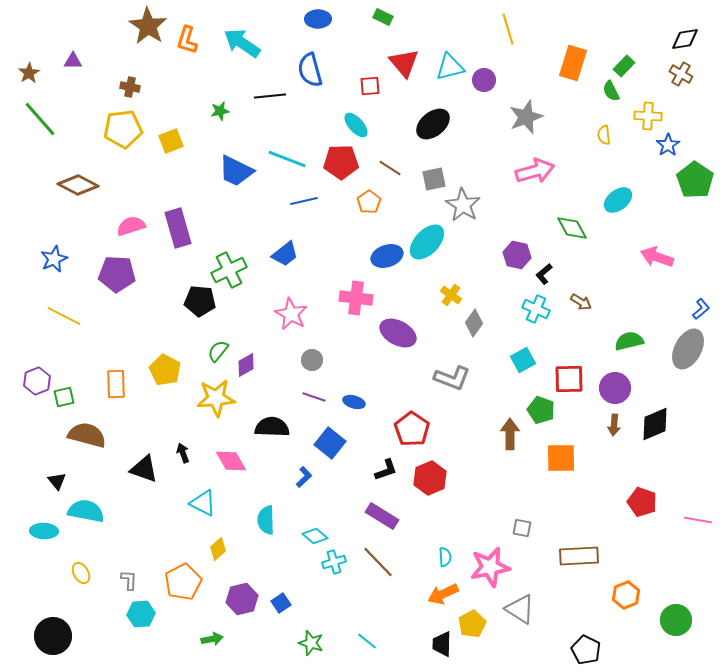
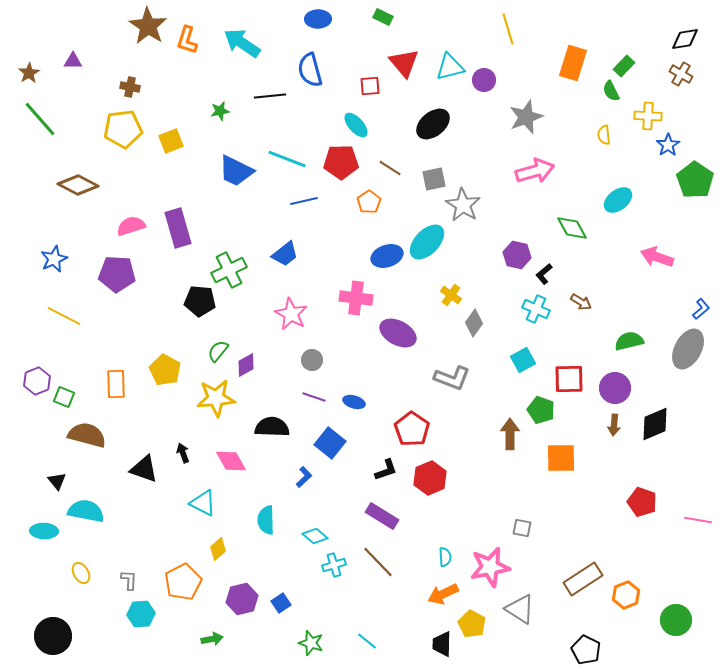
green square at (64, 397): rotated 35 degrees clockwise
brown rectangle at (579, 556): moved 4 px right, 23 px down; rotated 30 degrees counterclockwise
cyan cross at (334, 562): moved 3 px down
yellow pentagon at (472, 624): rotated 16 degrees counterclockwise
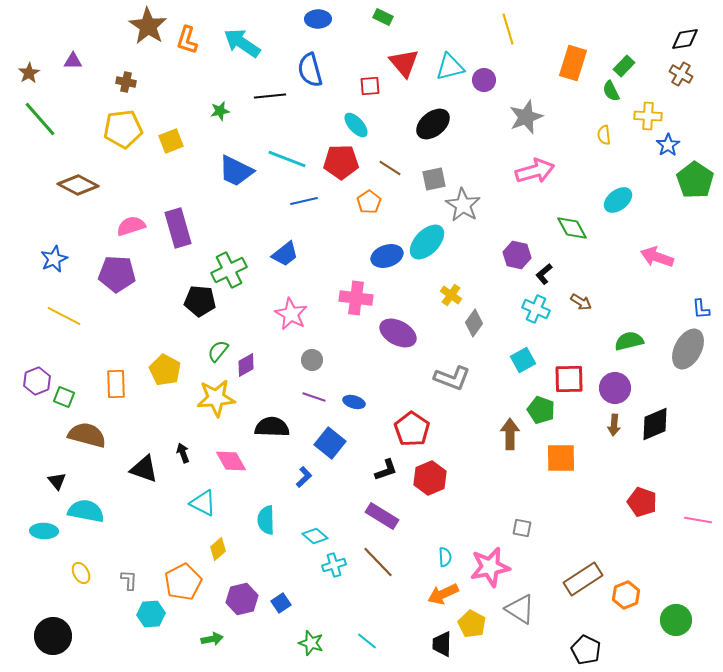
brown cross at (130, 87): moved 4 px left, 5 px up
blue L-shape at (701, 309): rotated 125 degrees clockwise
cyan hexagon at (141, 614): moved 10 px right
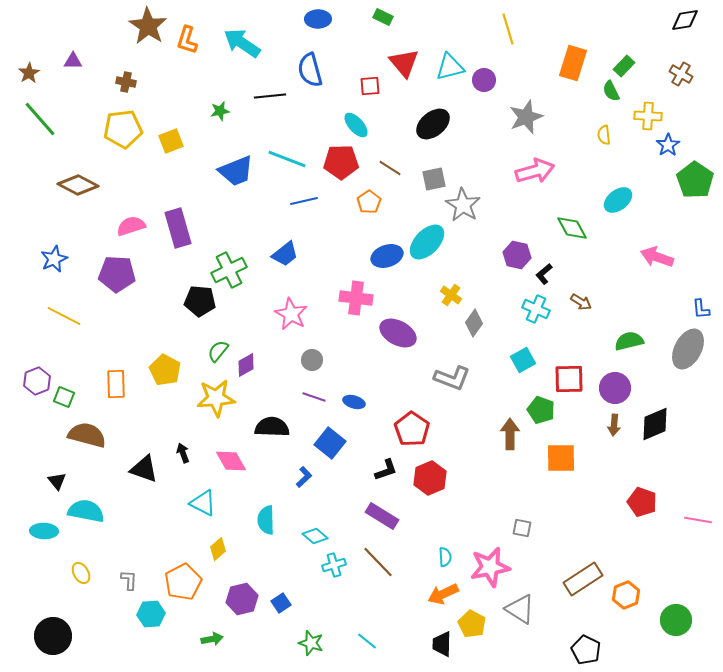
black diamond at (685, 39): moved 19 px up
blue trapezoid at (236, 171): rotated 48 degrees counterclockwise
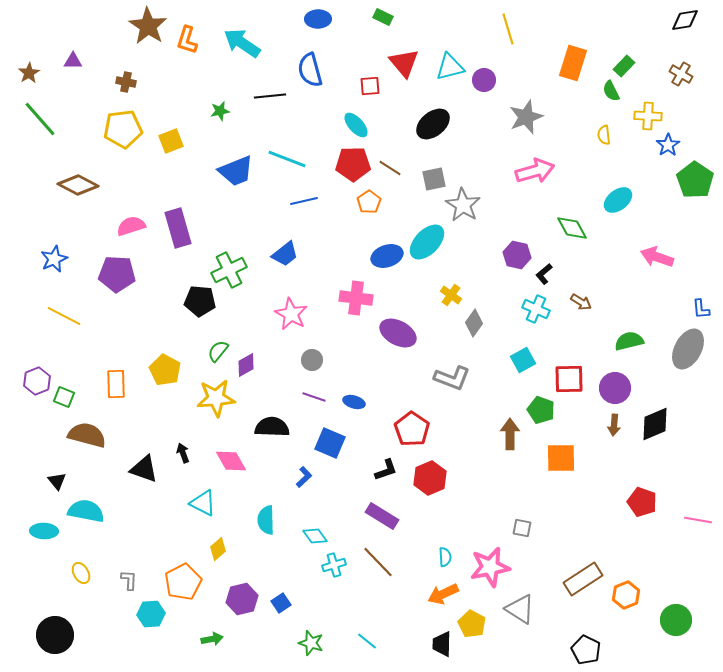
red pentagon at (341, 162): moved 12 px right, 2 px down
blue square at (330, 443): rotated 16 degrees counterclockwise
cyan diamond at (315, 536): rotated 15 degrees clockwise
black circle at (53, 636): moved 2 px right, 1 px up
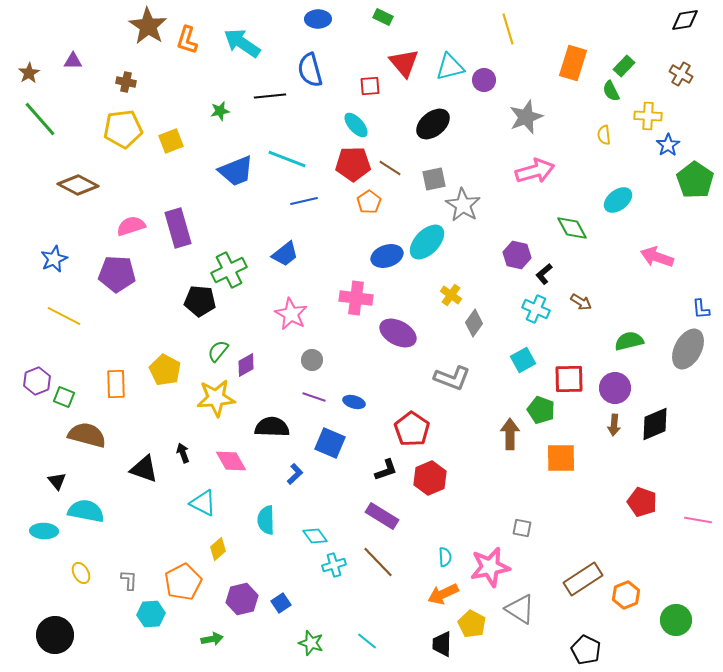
blue L-shape at (304, 477): moved 9 px left, 3 px up
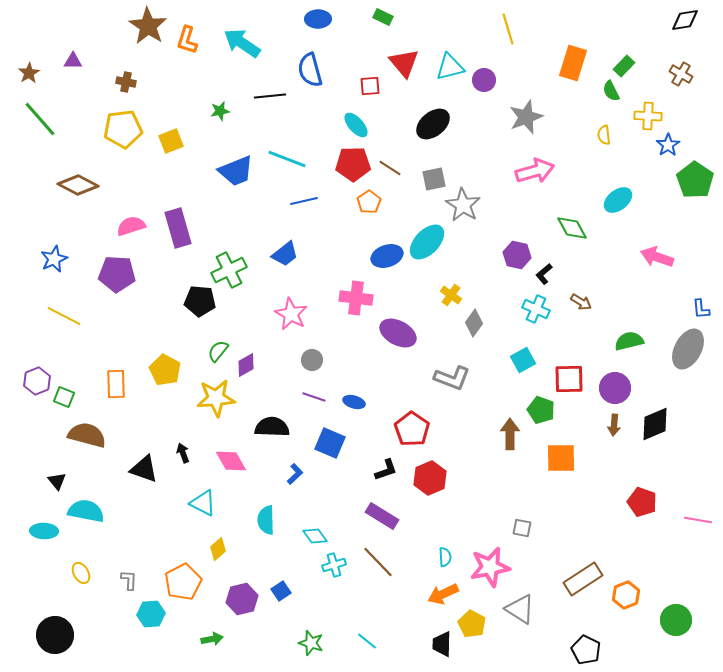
blue square at (281, 603): moved 12 px up
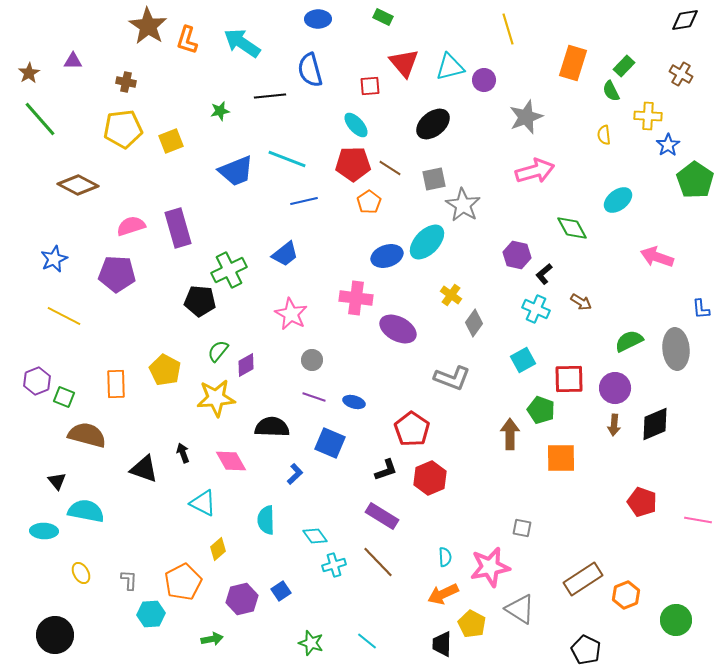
purple ellipse at (398, 333): moved 4 px up
green semicircle at (629, 341): rotated 12 degrees counterclockwise
gray ellipse at (688, 349): moved 12 px left; rotated 33 degrees counterclockwise
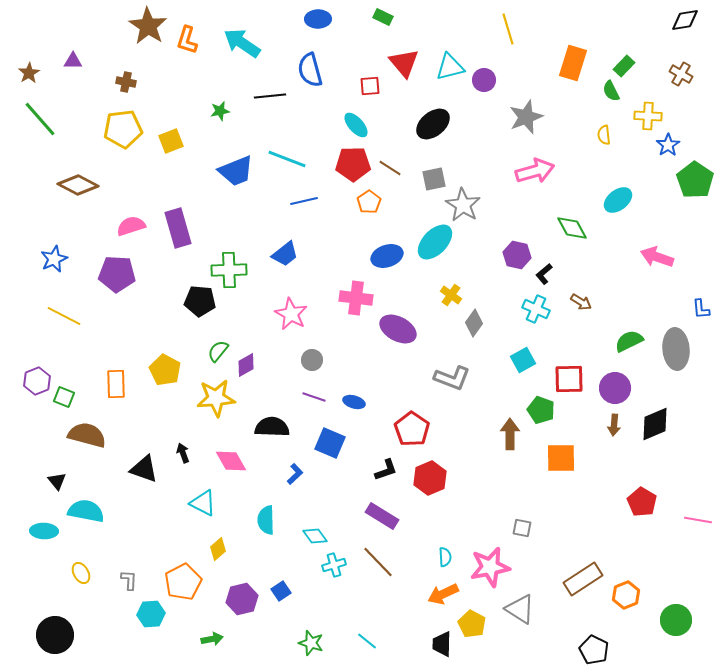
cyan ellipse at (427, 242): moved 8 px right
green cross at (229, 270): rotated 24 degrees clockwise
red pentagon at (642, 502): rotated 12 degrees clockwise
black pentagon at (586, 650): moved 8 px right
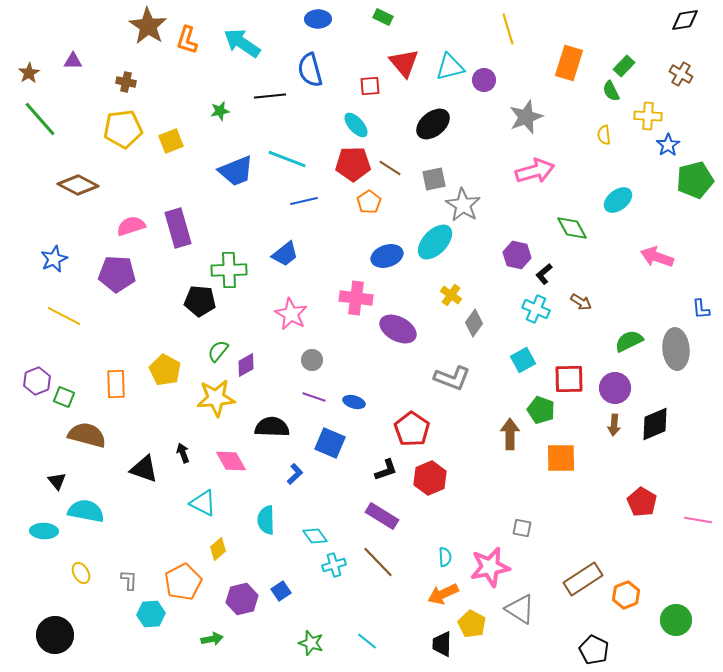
orange rectangle at (573, 63): moved 4 px left
green pentagon at (695, 180): rotated 24 degrees clockwise
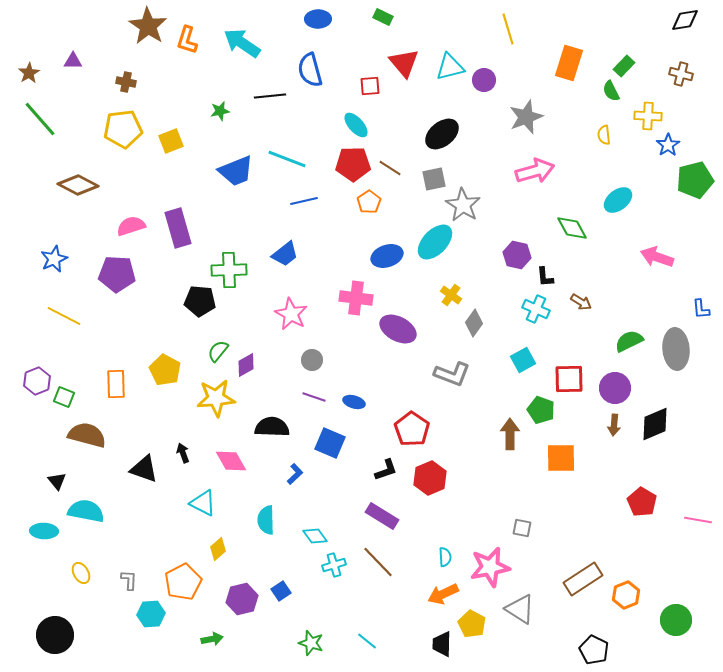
brown cross at (681, 74): rotated 15 degrees counterclockwise
black ellipse at (433, 124): moved 9 px right, 10 px down
black L-shape at (544, 274): moved 1 px right, 3 px down; rotated 55 degrees counterclockwise
gray L-shape at (452, 378): moved 4 px up
